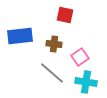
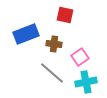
blue rectangle: moved 6 px right, 2 px up; rotated 15 degrees counterclockwise
cyan cross: rotated 20 degrees counterclockwise
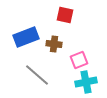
blue rectangle: moved 3 px down
pink square: moved 1 px left, 3 px down; rotated 12 degrees clockwise
gray line: moved 15 px left, 2 px down
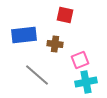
blue rectangle: moved 2 px left, 2 px up; rotated 15 degrees clockwise
brown cross: moved 1 px right
pink square: moved 1 px right
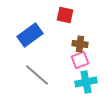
blue rectangle: moved 6 px right; rotated 30 degrees counterclockwise
brown cross: moved 25 px right
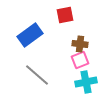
red square: rotated 24 degrees counterclockwise
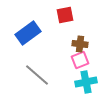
blue rectangle: moved 2 px left, 2 px up
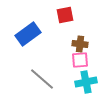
blue rectangle: moved 1 px down
pink square: rotated 18 degrees clockwise
gray line: moved 5 px right, 4 px down
